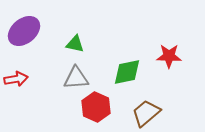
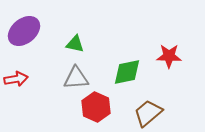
brown trapezoid: moved 2 px right
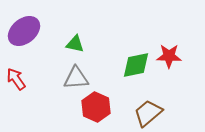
green diamond: moved 9 px right, 7 px up
red arrow: rotated 115 degrees counterclockwise
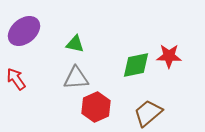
red hexagon: rotated 12 degrees clockwise
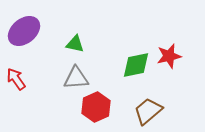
red star: rotated 15 degrees counterclockwise
brown trapezoid: moved 2 px up
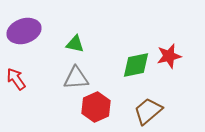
purple ellipse: rotated 20 degrees clockwise
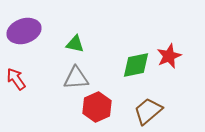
red star: rotated 10 degrees counterclockwise
red hexagon: moved 1 px right
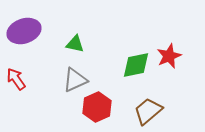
gray triangle: moved 1 px left, 2 px down; rotated 20 degrees counterclockwise
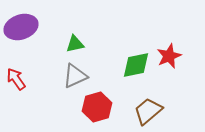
purple ellipse: moved 3 px left, 4 px up
green triangle: rotated 24 degrees counterclockwise
gray triangle: moved 4 px up
red hexagon: rotated 8 degrees clockwise
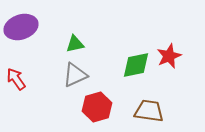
gray triangle: moved 1 px up
brown trapezoid: moved 1 px right; rotated 48 degrees clockwise
